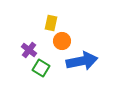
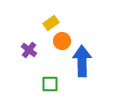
yellow rectangle: rotated 42 degrees clockwise
blue arrow: rotated 80 degrees counterclockwise
green square: moved 9 px right, 16 px down; rotated 30 degrees counterclockwise
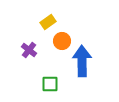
yellow rectangle: moved 3 px left, 1 px up
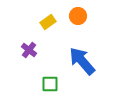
orange circle: moved 16 px right, 25 px up
blue arrow: rotated 40 degrees counterclockwise
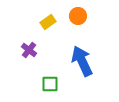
blue arrow: rotated 16 degrees clockwise
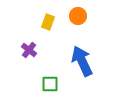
yellow rectangle: rotated 35 degrees counterclockwise
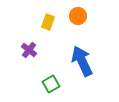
green square: moved 1 px right; rotated 30 degrees counterclockwise
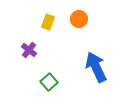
orange circle: moved 1 px right, 3 px down
blue arrow: moved 14 px right, 6 px down
green square: moved 2 px left, 2 px up; rotated 12 degrees counterclockwise
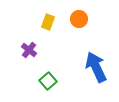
green square: moved 1 px left, 1 px up
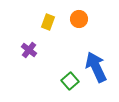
green square: moved 22 px right
